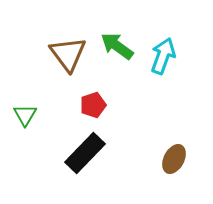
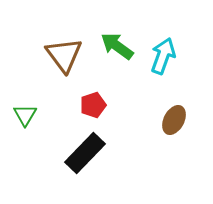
brown triangle: moved 4 px left, 1 px down
brown ellipse: moved 39 px up
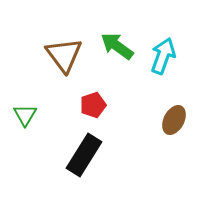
black rectangle: moved 1 px left, 2 px down; rotated 12 degrees counterclockwise
